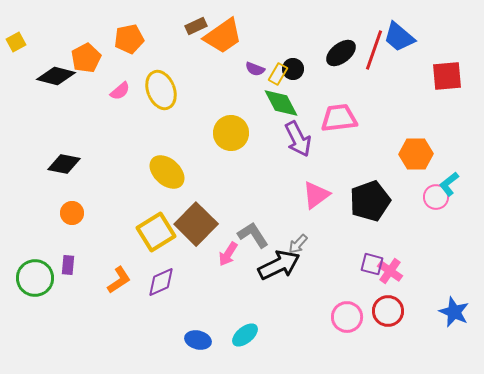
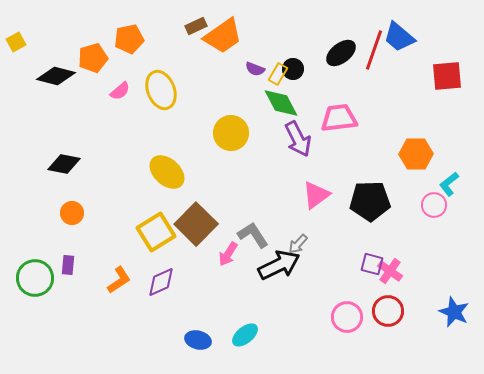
orange pentagon at (86, 58): moved 7 px right; rotated 12 degrees clockwise
pink circle at (436, 197): moved 2 px left, 8 px down
black pentagon at (370, 201): rotated 18 degrees clockwise
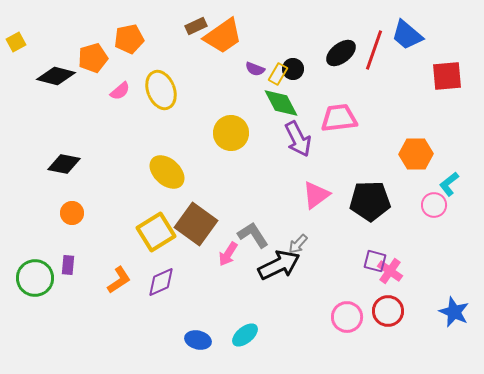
blue trapezoid at (399, 37): moved 8 px right, 2 px up
brown square at (196, 224): rotated 9 degrees counterclockwise
purple square at (372, 264): moved 3 px right, 3 px up
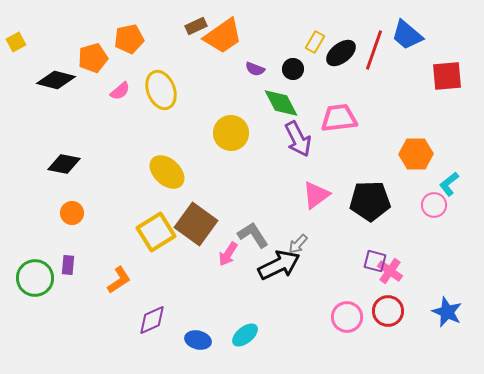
yellow rectangle at (278, 74): moved 37 px right, 32 px up
black diamond at (56, 76): moved 4 px down
purple diamond at (161, 282): moved 9 px left, 38 px down
blue star at (454, 312): moved 7 px left
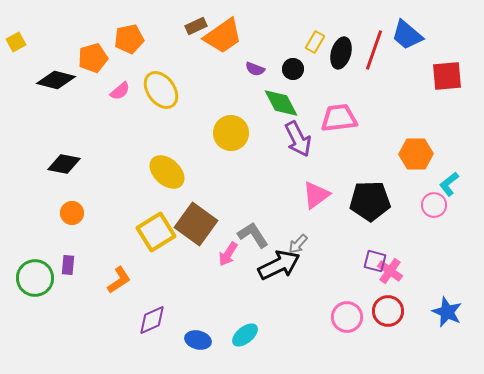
black ellipse at (341, 53): rotated 36 degrees counterclockwise
yellow ellipse at (161, 90): rotated 15 degrees counterclockwise
